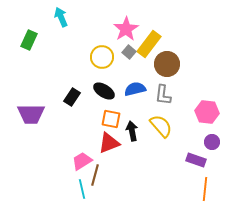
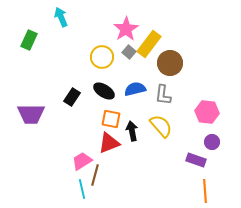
brown circle: moved 3 px right, 1 px up
orange line: moved 2 px down; rotated 10 degrees counterclockwise
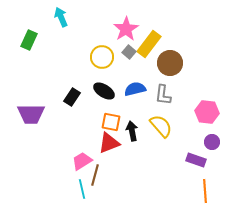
orange square: moved 3 px down
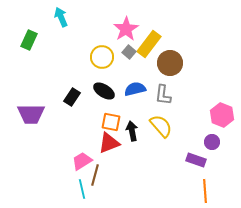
pink hexagon: moved 15 px right, 3 px down; rotated 15 degrees clockwise
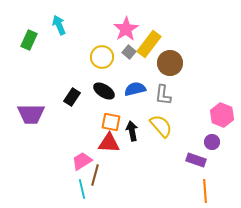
cyan arrow: moved 2 px left, 8 px down
red triangle: rotated 25 degrees clockwise
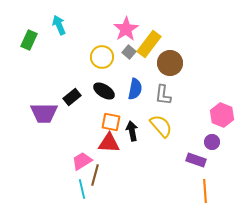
blue semicircle: rotated 115 degrees clockwise
black rectangle: rotated 18 degrees clockwise
purple trapezoid: moved 13 px right, 1 px up
